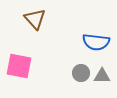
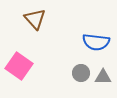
pink square: rotated 24 degrees clockwise
gray triangle: moved 1 px right, 1 px down
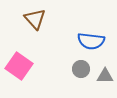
blue semicircle: moved 5 px left, 1 px up
gray circle: moved 4 px up
gray triangle: moved 2 px right, 1 px up
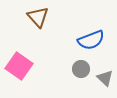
brown triangle: moved 3 px right, 2 px up
blue semicircle: moved 1 px up; rotated 28 degrees counterclockwise
gray triangle: moved 2 px down; rotated 42 degrees clockwise
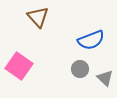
gray circle: moved 1 px left
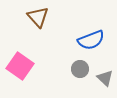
pink square: moved 1 px right
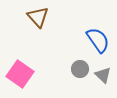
blue semicircle: moved 7 px right; rotated 104 degrees counterclockwise
pink square: moved 8 px down
gray triangle: moved 2 px left, 3 px up
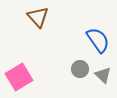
pink square: moved 1 px left, 3 px down; rotated 24 degrees clockwise
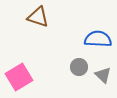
brown triangle: rotated 30 degrees counterclockwise
blue semicircle: moved 1 px up; rotated 52 degrees counterclockwise
gray circle: moved 1 px left, 2 px up
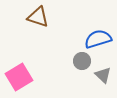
blue semicircle: rotated 20 degrees counterclockwise
gray circle: moved 3 px right, 6 px up
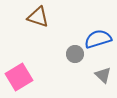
gray circle: moved 7 px left, 7 px up
